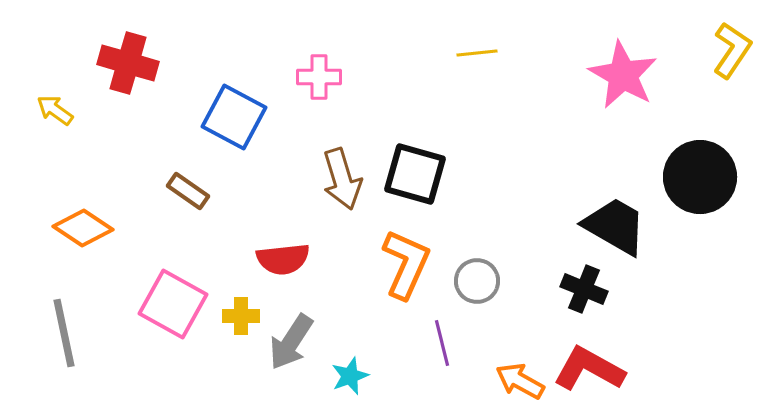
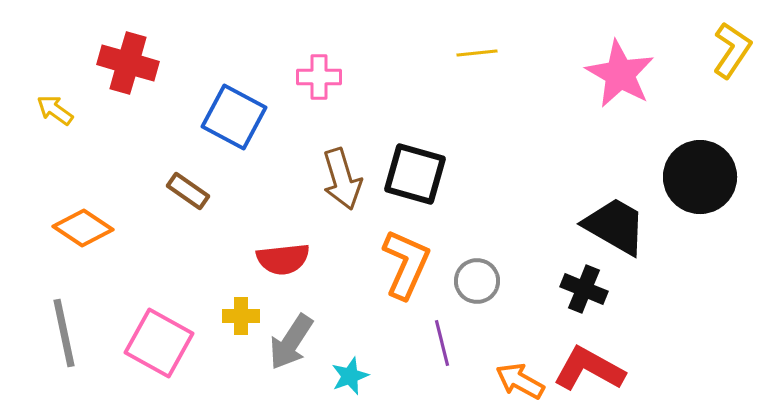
pink star: moved 3 px left, 1 px up
pink square: moved 14 px left, 39 px down
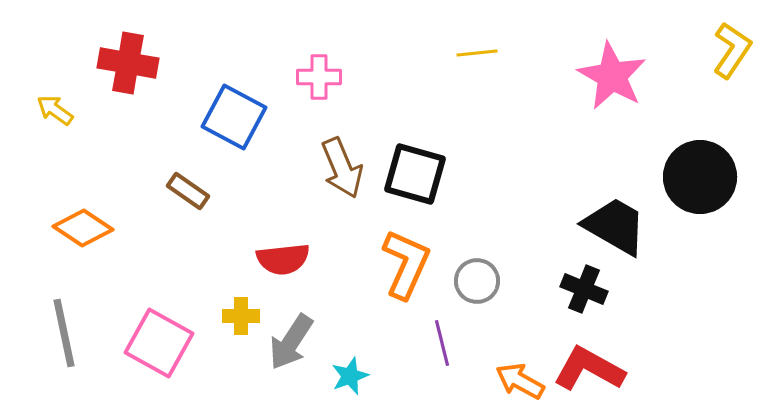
red cross: rotated 6 degrees counterclockwise
pink star: moved 8 px left, 2 px down
brown arrow: moved 11 px up; rotated 6 degrees counterclockwise
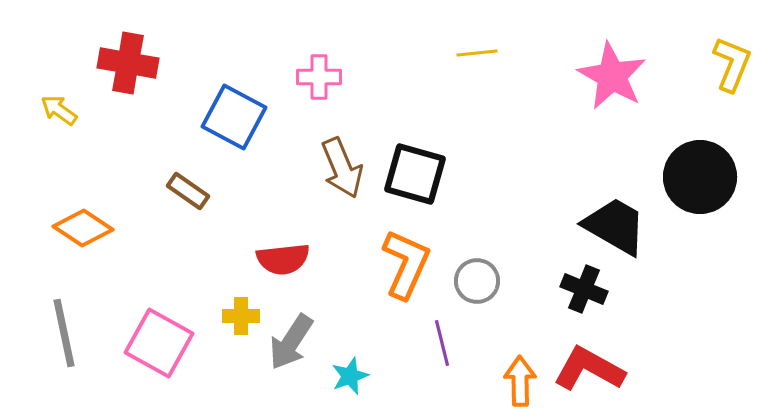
yellow L-shape: moved 14 px down; rotated 12 degrees counterclockwise
yellow arrow: moved 4 px right
orange arrow: rotated 60 degrees clockwise
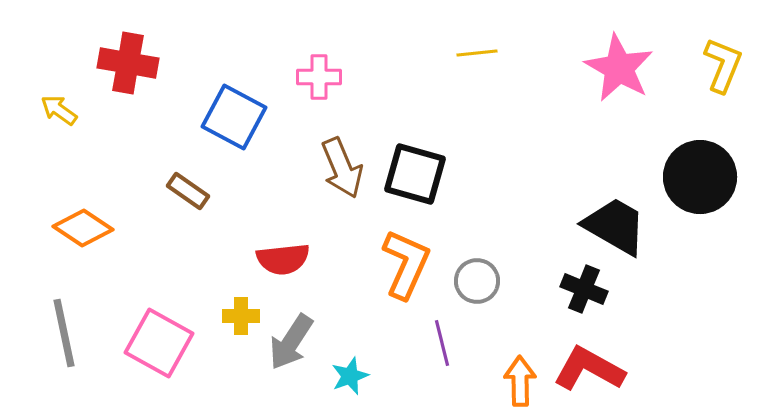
yellow L-shape: moved 9 px left, 1 px down
pink star: moved 7 px right, 8 px up
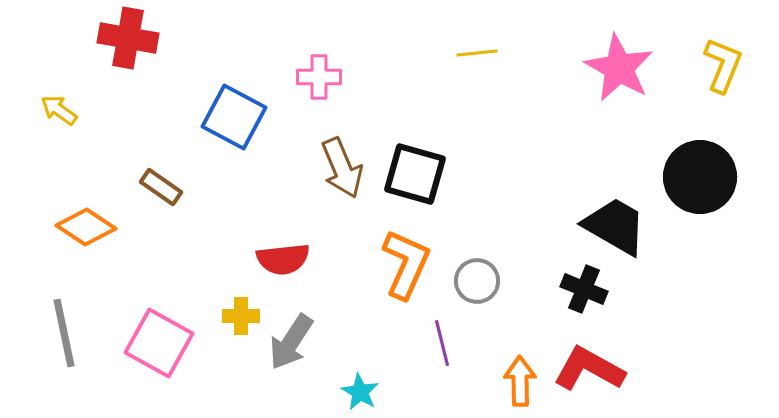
red cross: moved 25 px up
brown rectangle: moved 27 px left, 4 px up
orange diamond: moved 3 px right, 1 px up
cyan star: moved 10 px right, 16 px down; rotated 21 degrees counterclockwise
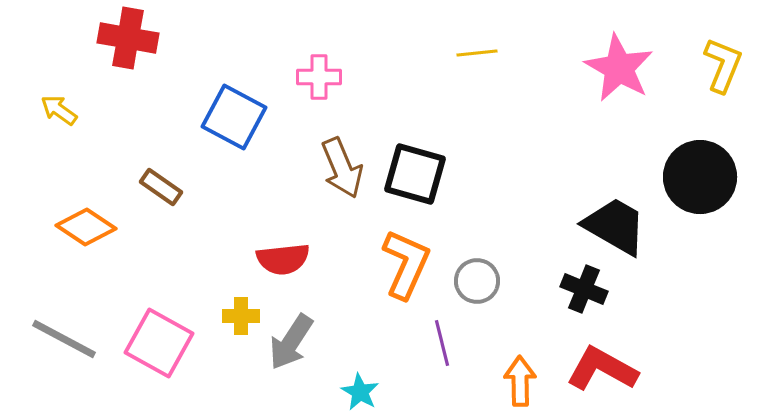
gray line: moved 6 px down; rotated 50 degrees counterclockwise
red L-shape: moved 13 px right
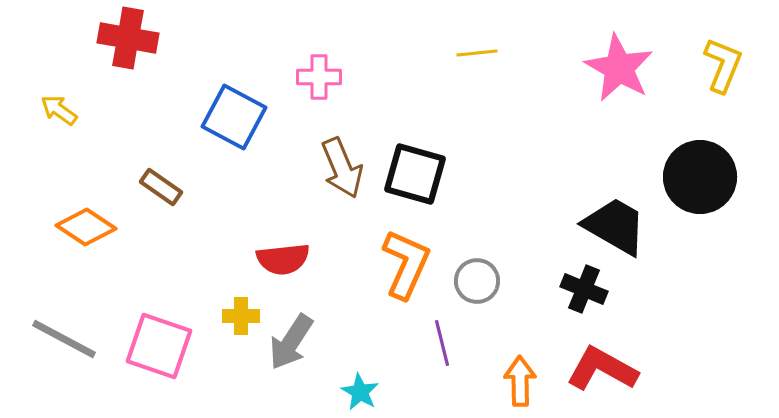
pink square: moved 3 px down; rotated 10 degrees counterclockwise
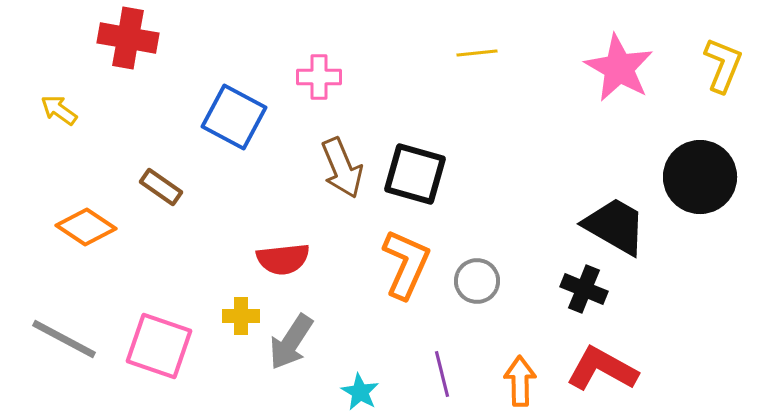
purple line: moved 31 px down
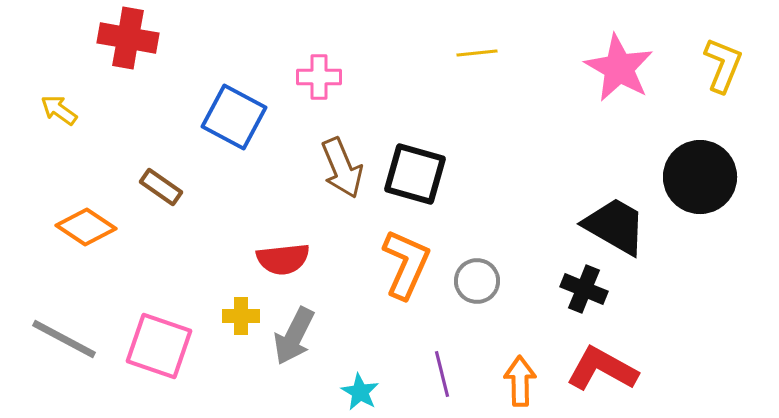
gray arrow: moved 3 px right, 6 px up; rotated 6 degrees counterclockwise
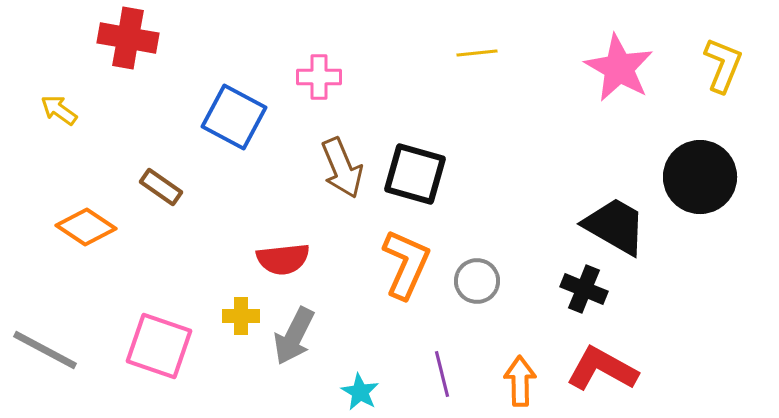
gray line: moved 19 px left, 11 px down
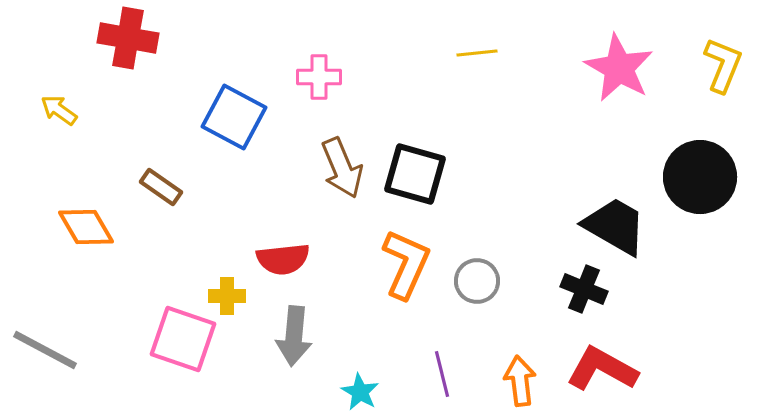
orange diamond: rotated 26 degrees clockwise
yellow cross: moved 14 px left, 20 px up
gray arrow: rotated 22 degrees counterclockwise
pink square: moved 24 px right, 7 px up
orange arrow: rotated 6 degrees counterclockwise
